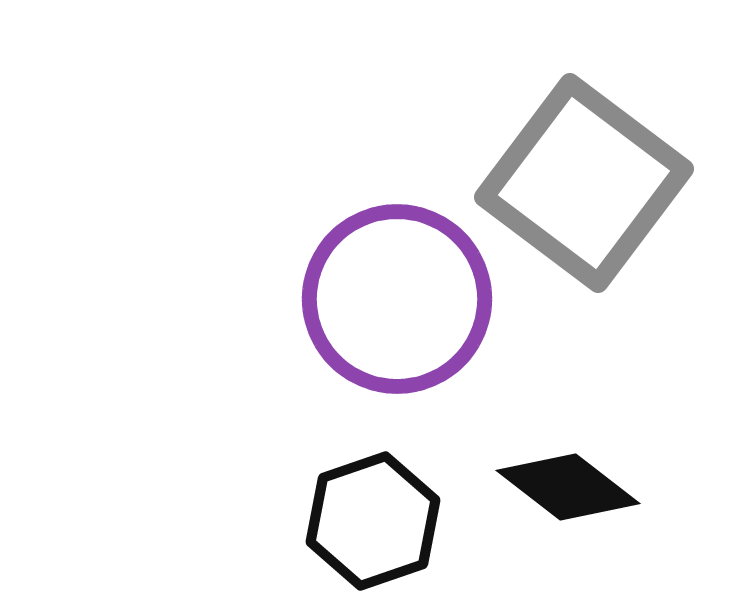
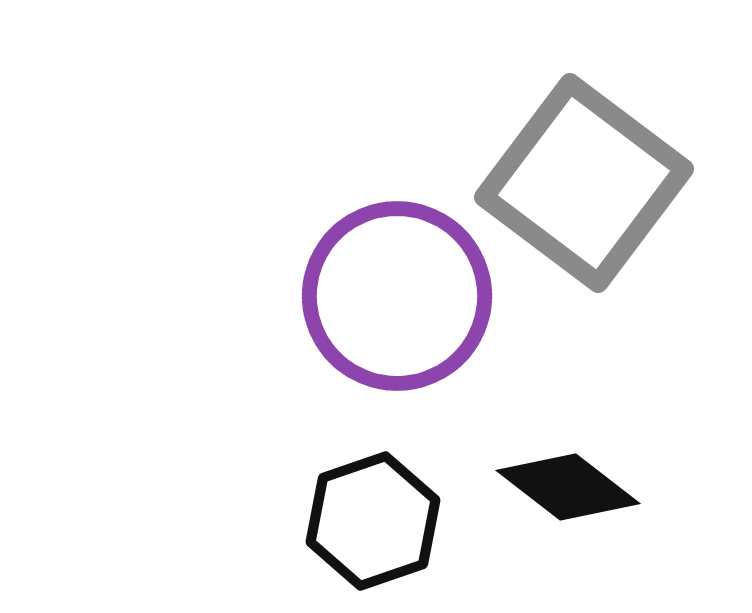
purple circle: moved 3 px up
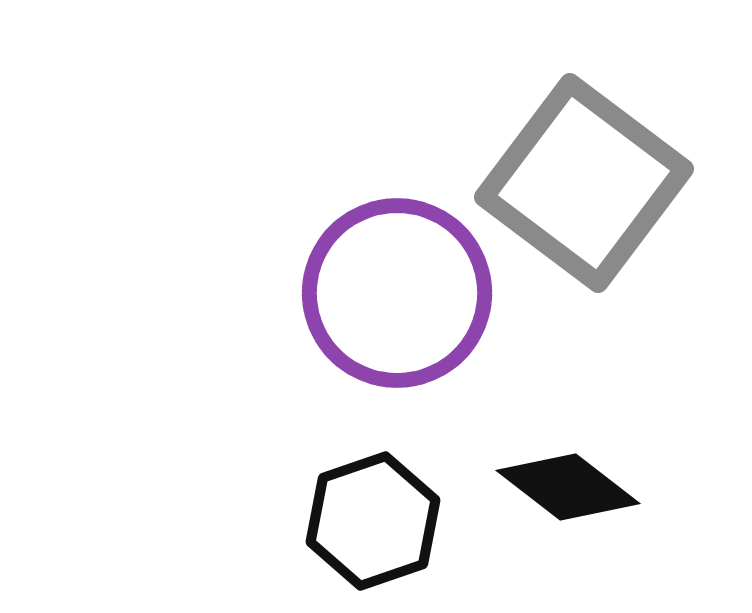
purple circle: moved 3 px up
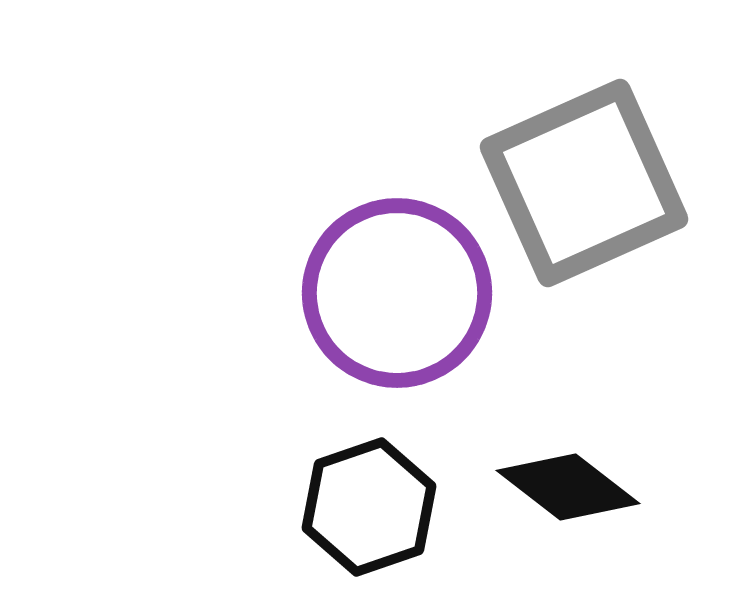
gray square: rotated 29 degrees clockwise
black hexagon: moved 4 px left, 14 px up
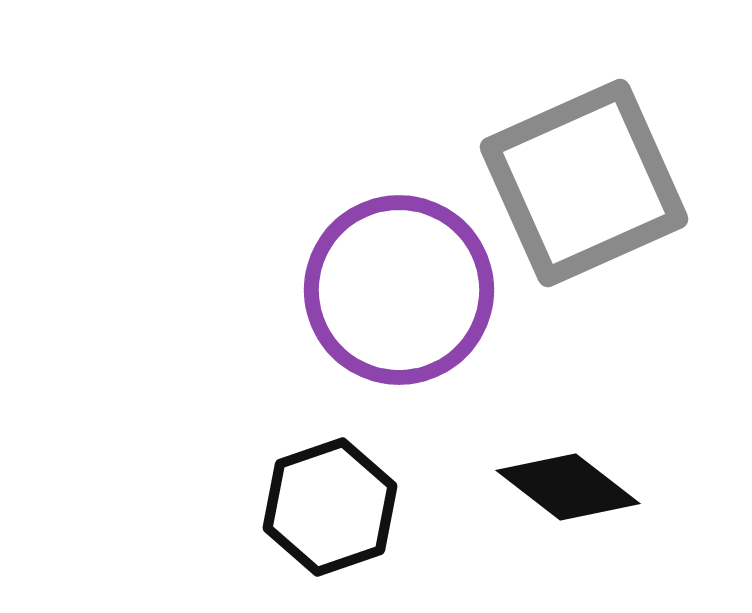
purple circle: moved 2 px right, 3 px up
black hexagon: moved 39 px left
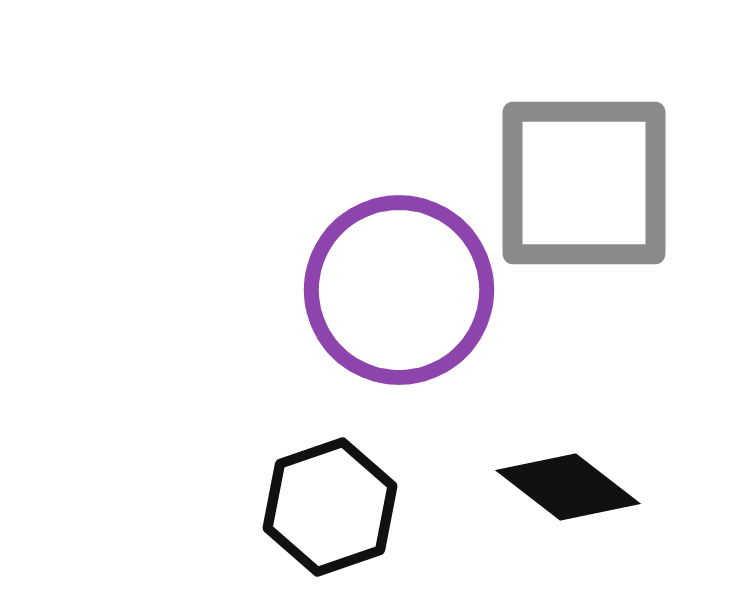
gray square: rotated 24 degrees clockwise
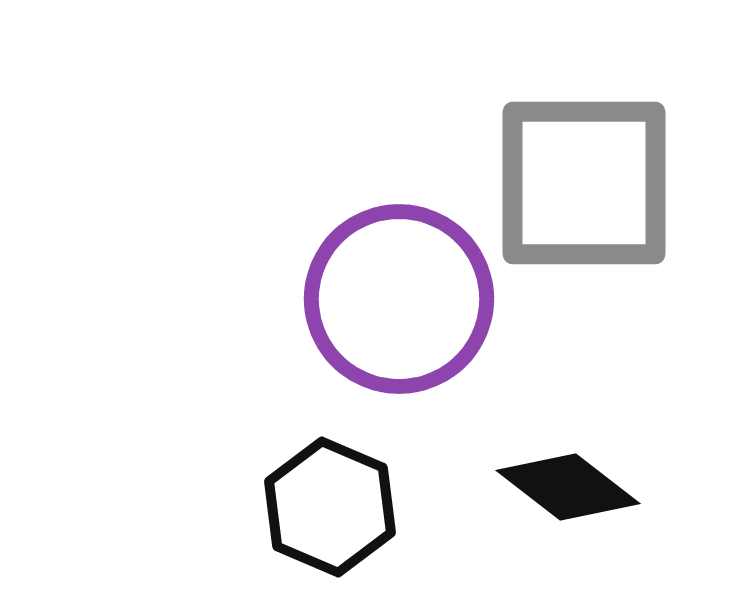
purple circle: moved 9 px down
black hexagon: rotated 18 degrees counterclockwise
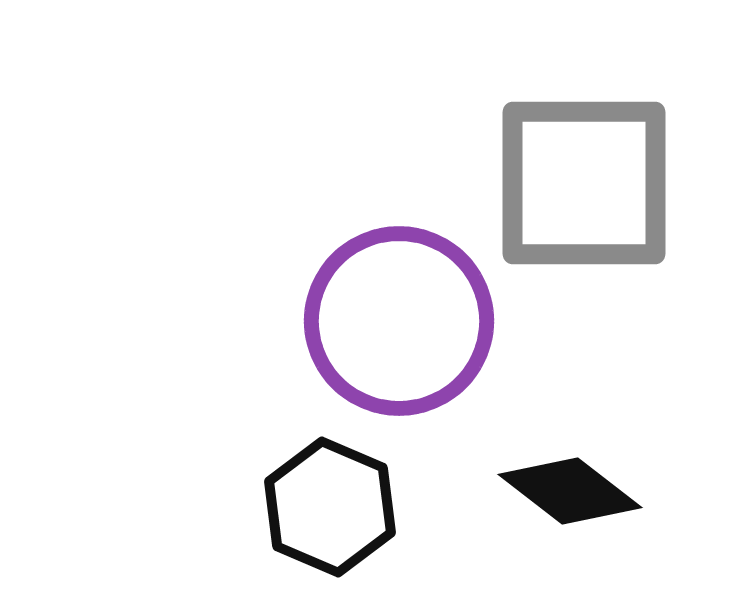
purple circle: moved 22 px down
black diamond: moved 2 px right, 4 px down
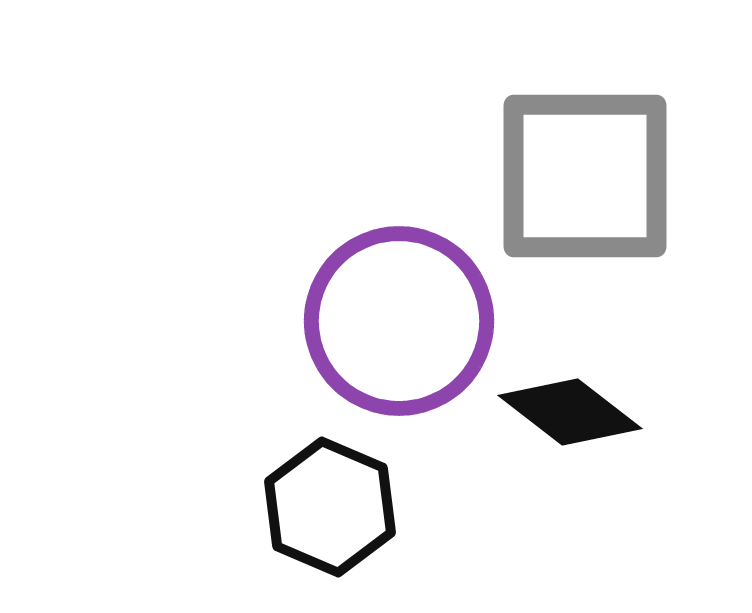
gray square: moved 1 px right, 7 px up
black diamond: moved 79 px up
